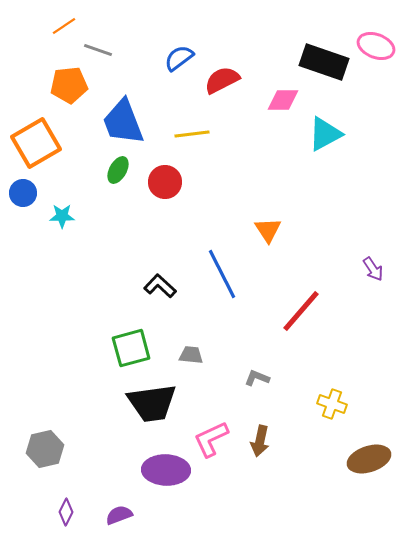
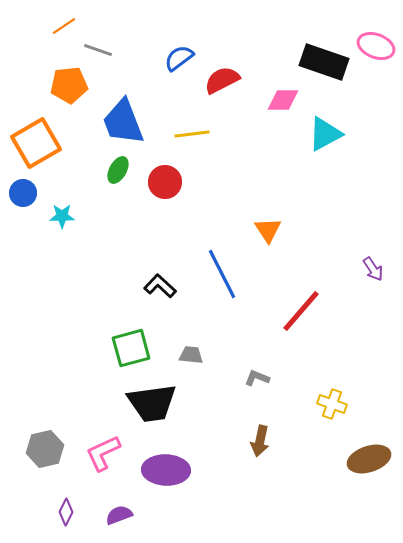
pink L-shape: moved 108 px left, 14 px down
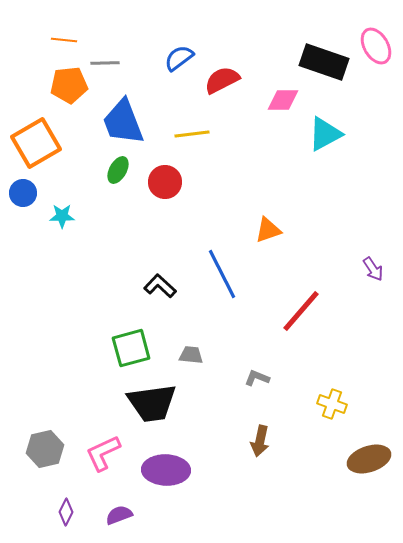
orange line: moved 14 px down; rotated 40 degrees clockwise
pink ellipse: rotated 39 degrees clockwise
gray line: moved 7 px right, 13 px down; rotated 20 degrees counterclockwise
orange triangle: rotated 44 degrees clockwise
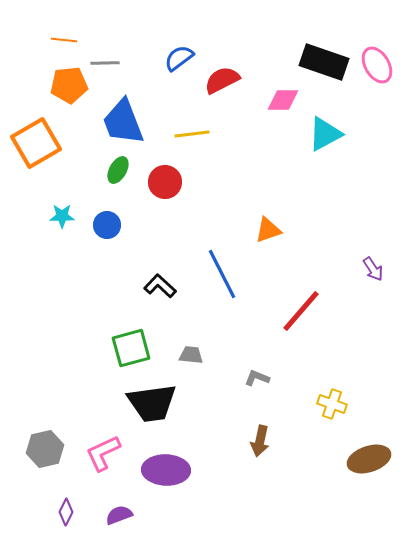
pink ellipse: moved 1 px right, 19 px down
blue circle: moved 84 px right, 32 px down
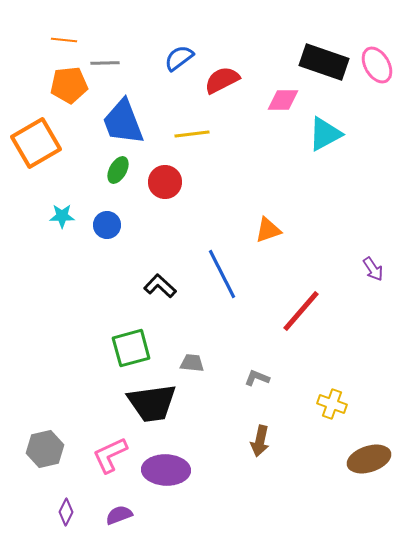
gray trapezoid: moved 1 px right, 8 px down
pink L-shape: moved 7 px right, 2 px down
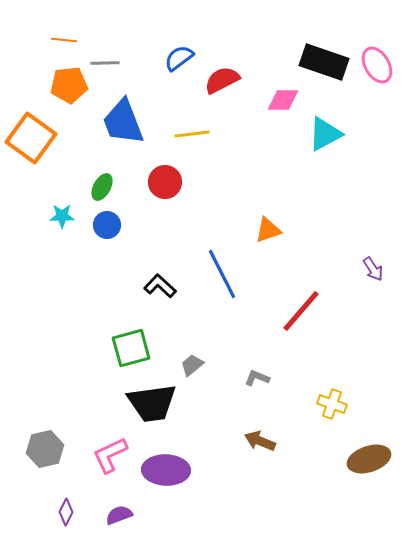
orange square: moved 5 px left, 5 px up; rotated 24 degrees counterclockwise
green ellipse: moved 16 px left, 17 px down
gray trapezoid: moved 2 px down; rotated 45 degrees counterclockwise
brown arrow: rotated 100 degrees clockwise
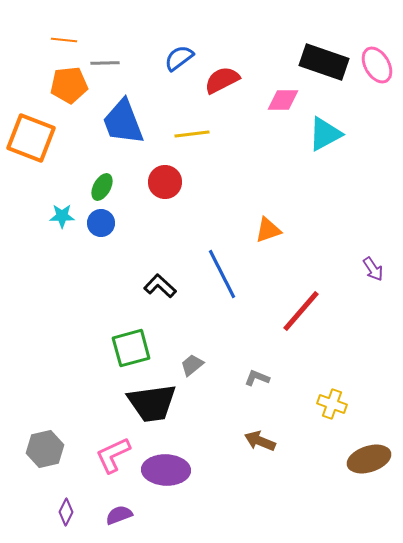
orange square: rotated 15 degrees counterclockwise
blue circle: moved 6 px left, 2 px up
pink L-shape: moved 3 px right
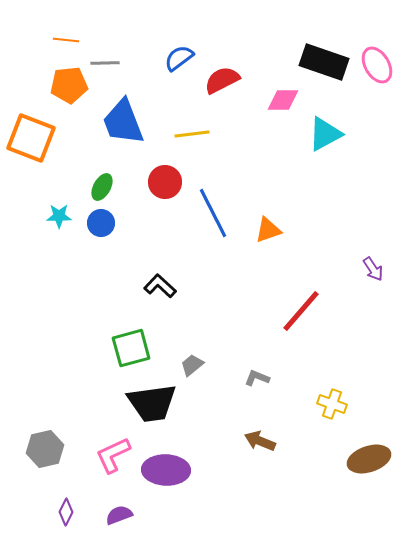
orange line: moved 2 px right
cyan star: moved 3 px left
blue line: moved 9 px left, 61 px up
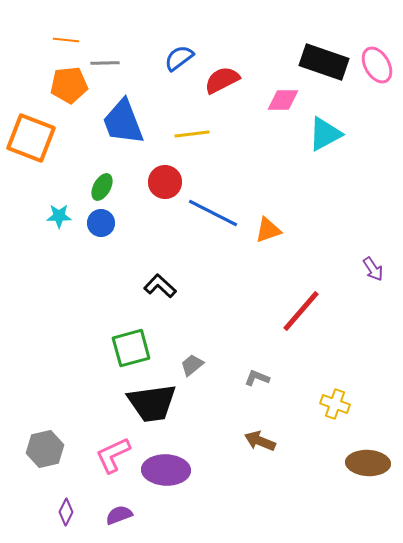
blue line: rotated 36 degrees counterclockwise
yellow cross: moved 3 px right
brown ellipse: moved 1 px left, 4 px down; rotated 21 degrees clockwise
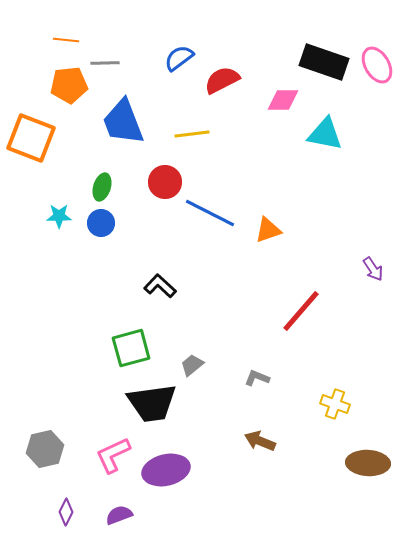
cyan triangle: rotated 39 degrees clockwise
green ellipse: rotated 12 degrees counterclockwise
blue line: moved 3 px left
purple ellipse: rotated 15 degrees counterclockwise
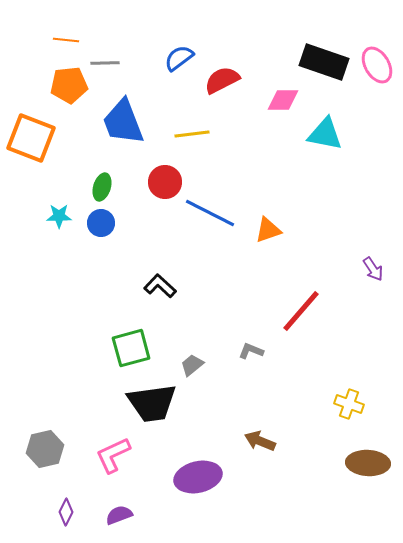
gray L-shape: moved 6 px left, 27 px up
yellow cross: moved 14 px right
purple ellipse: moved 32 px right, 7 px down
